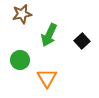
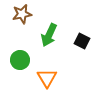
black square: rotated 21 degrees counterclockwise
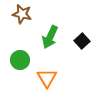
brown star: rotated 24 degrees clockwise
green arrow: moved 1 px right, 2 px down
black square: rotated 21 degrees clockwise
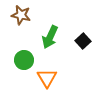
brown star: moved 1 px left, 1 px down
black square: moved 1 px right
green circle: moved 4 px right
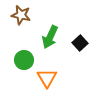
black square: moved 3 px left, 2 px down
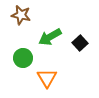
green arrow: rotated 35 degrees clockwise
green circle: moved 1 px left, 2 px up
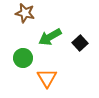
brown star: moved 4 px right, 2 px up
